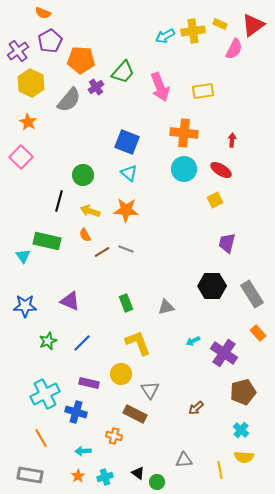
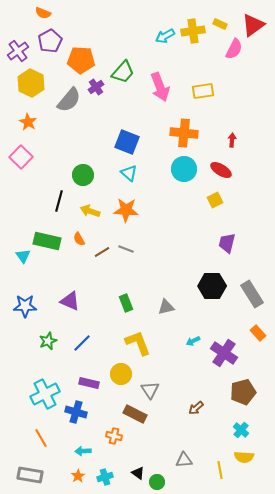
orange semicircle at (85, 235): moved 6 px left, 4 px down
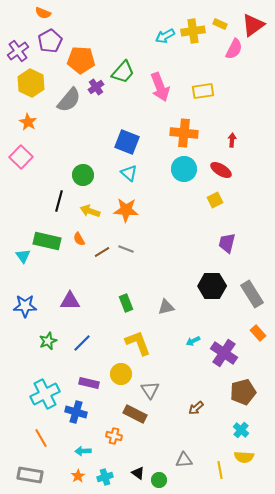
purple triangle at (70, 301): rotated 25 degrees counterclockwise
green circle at (157, 482): moved 2 px right, 2 px up
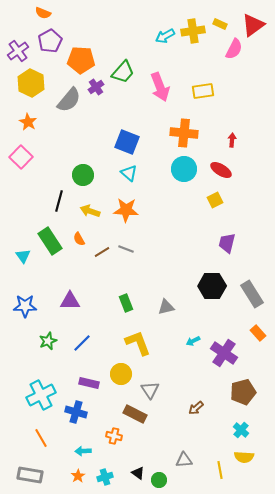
green rectangle at (47, 241): moved 3 px right; rotated 44 degrees clockwise
cyan cross at (45, 394): moved 4 px left, 1 px down
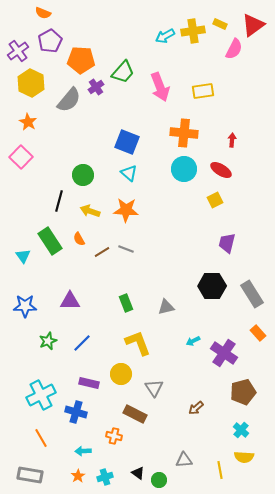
gray triangle at (150, 390): moved 4 px right, 2 px up
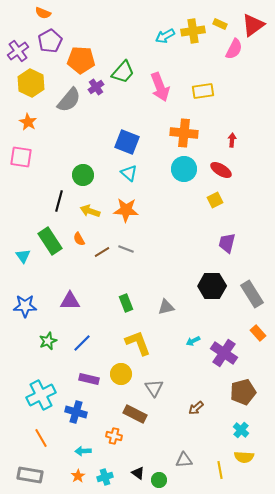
pink square at (21, 157): rotated 35 degrees counterclockwise
purple rectangle at (89, 383): moved 4 px up
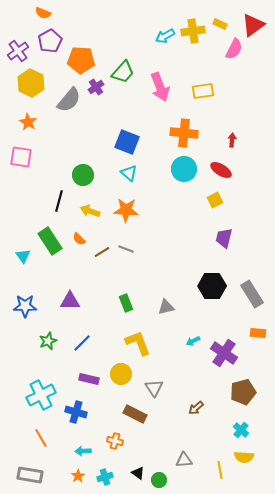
orange semicircle at (79, 239): rotated 16 degrees counterclockwise
purple trapezoid at (227, 243): moved 3 px left, 5 px up
orange rectangle at (258, 333): rotated 42 degrees counterclockwise
orange cross at (114, 436): moved 1 px right, 5 px down
